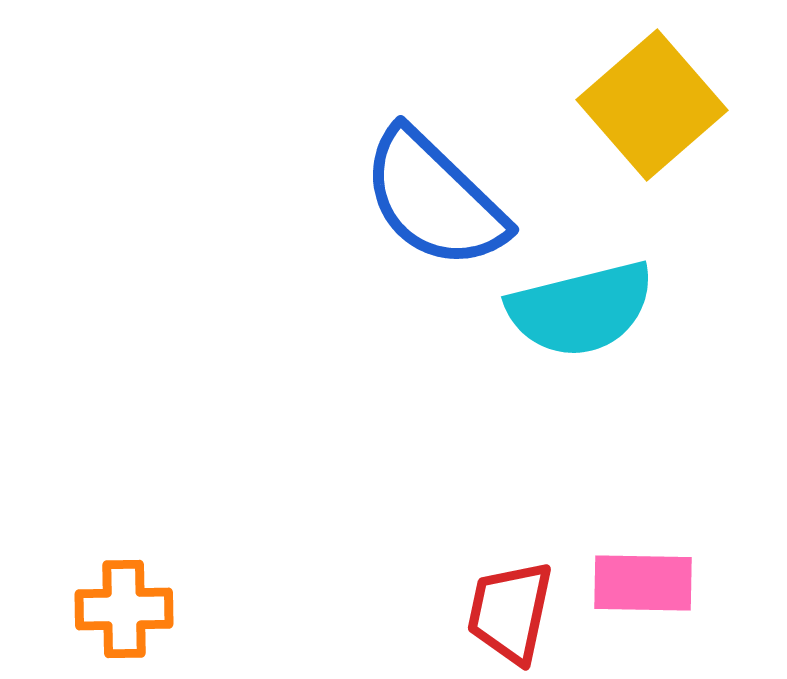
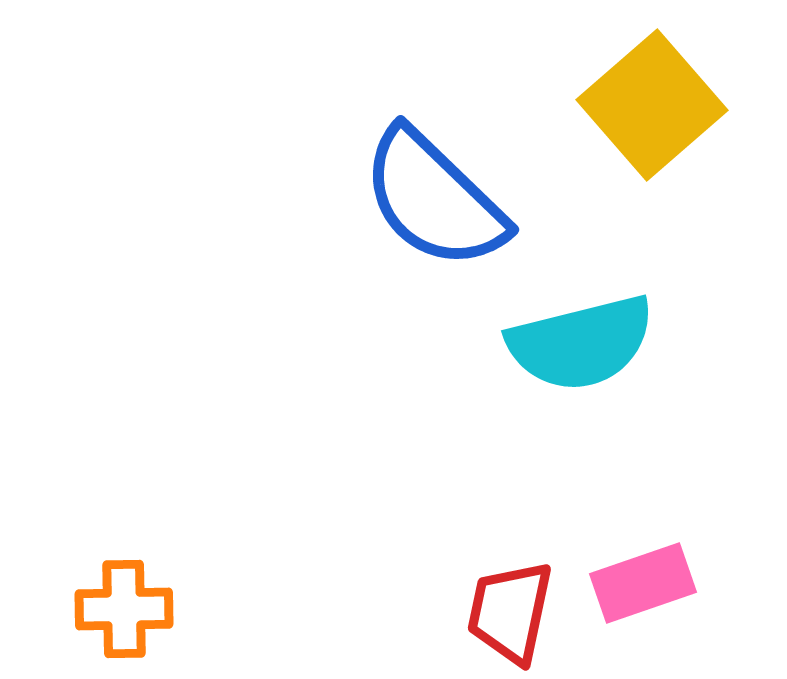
cyan semicircle: moved 34 px down
pink rectangle: rotated 20 degrees counterclockwise
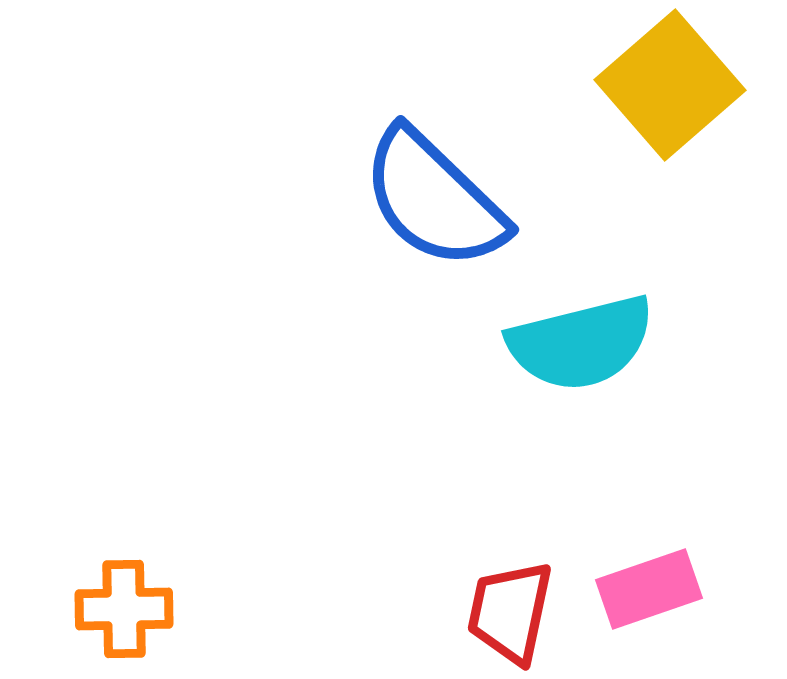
yellow square: moved 18 px right, 20 px up
pink rectangle: moved 6 px right, 6 px down
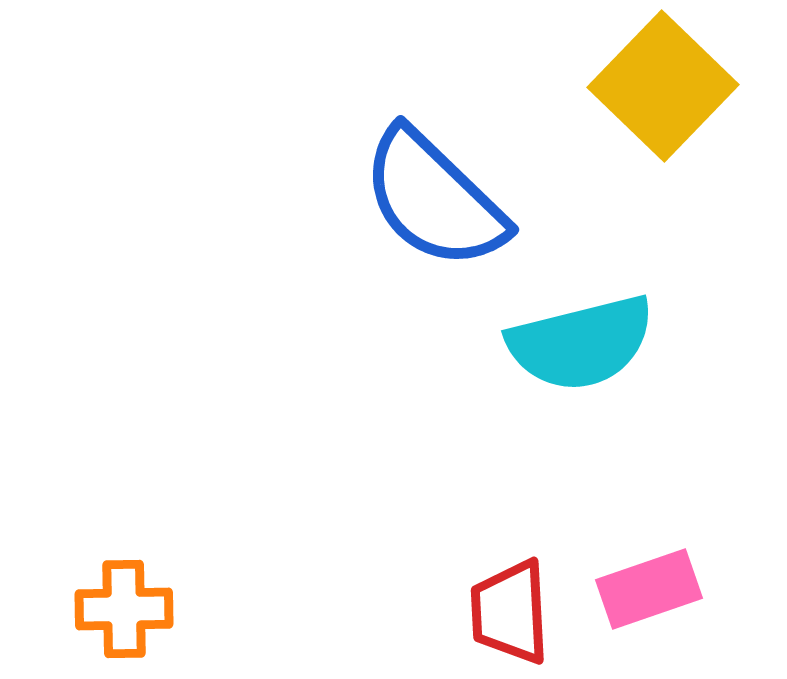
yellow square: moved 7 px left, 1 px down; rotated 5 degrees counterclockwise
red trapezoid: rotated 15 degrees counterclockwise
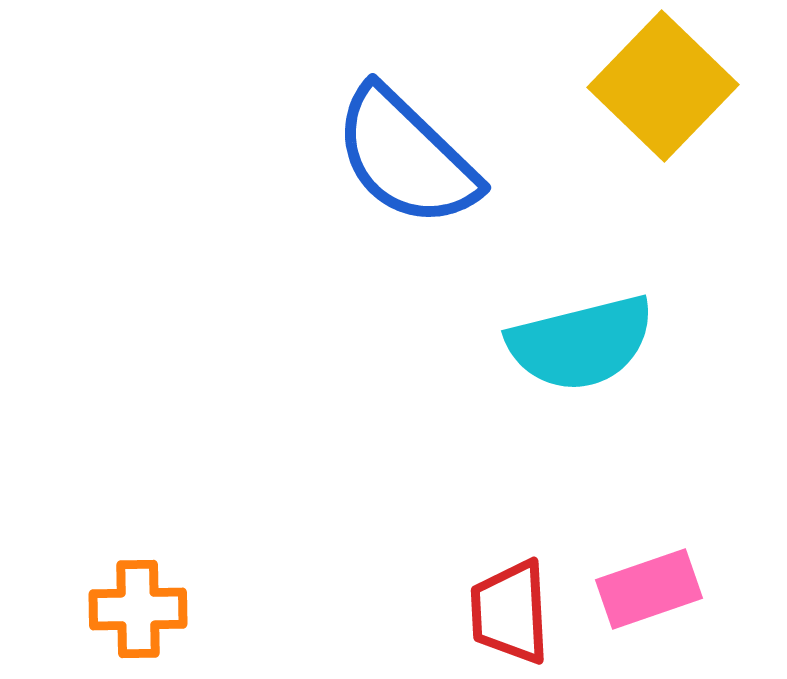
blue semicircle: moved 28 px left, 42 px up
orange cross: moved 14 px right
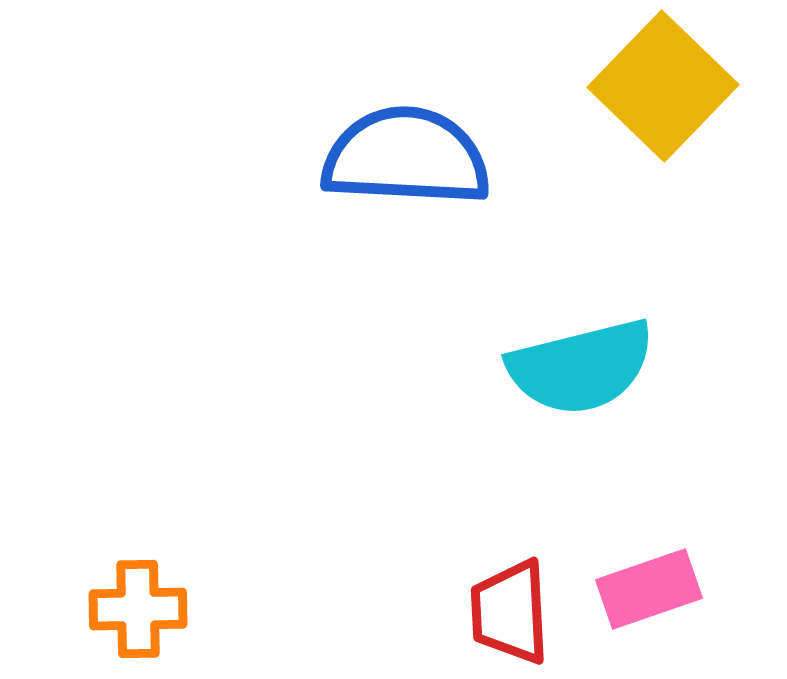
blue semicircle: rotated 139 degrees clockwise
cyan semicircle: moved 24 px down
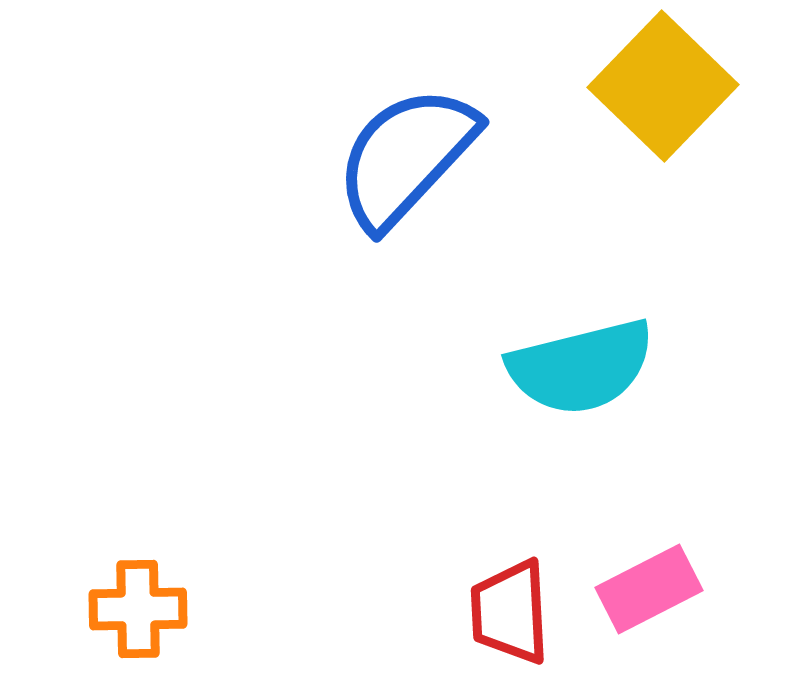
blue semicircle: rotated 50 degrees counterclockwise
pink rectangle: rotated 8 degrees counterclockwise
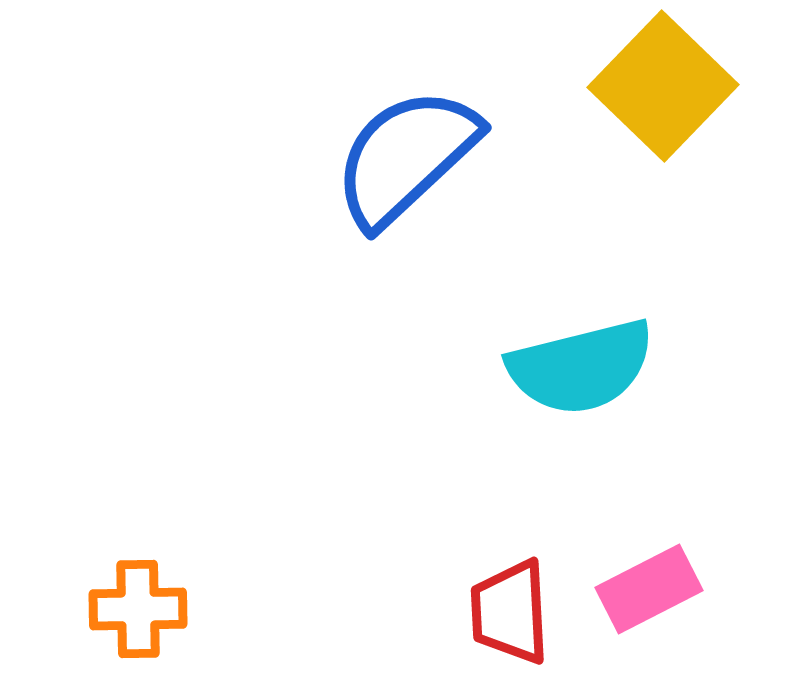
blue semicircle: rotated 4 degrees clockwise
